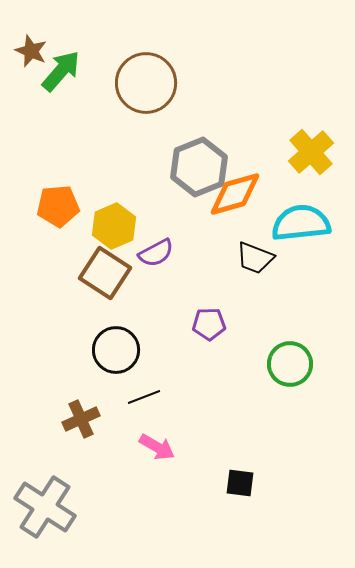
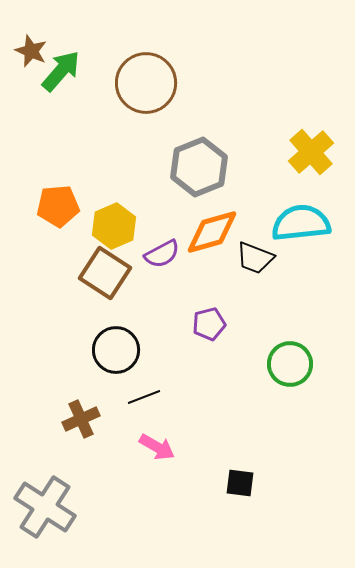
orange diamond: moved 23 px left, 38 px down
purple semicircle: moved 6 px right, 1 px down
purple pentagon: rotated 12 degrees counterclockwise
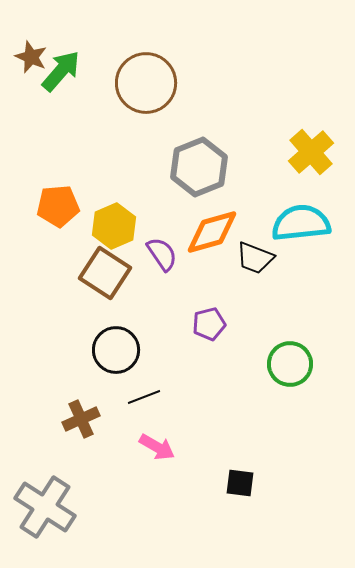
brown star: moved 6 px down
purple semicircle: rotated 96 degrees counterclockwise
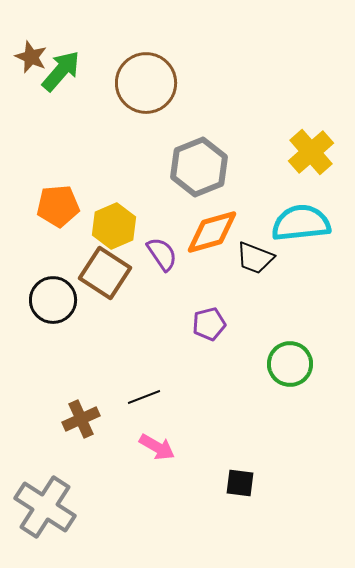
black circle: moved 63 px left, 50 px up
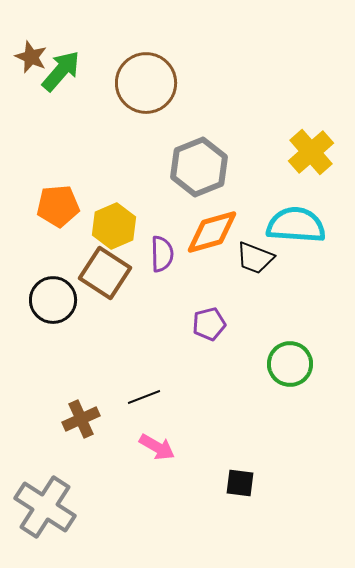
cyan semicircle: moved 5 px left, 2 px down; rotated 10 degrees clockwise
purple semicircle: rotated 33 degrees clockwise
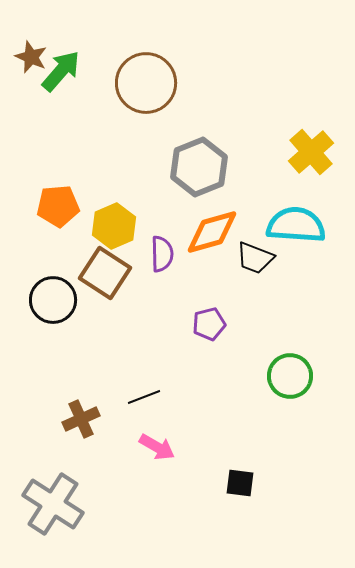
green circle: moved 12 px down
gray cross: moved 8 px right, 3 px up
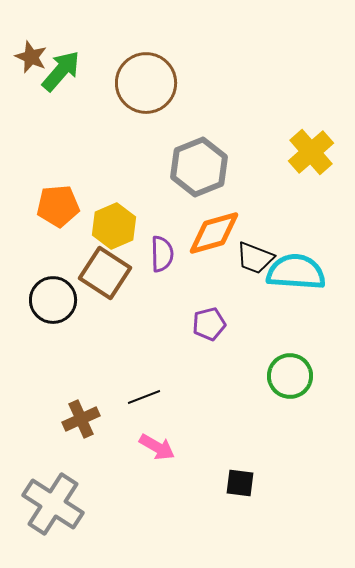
cyan semicircle: moved 47 px down
orange diamond: moved 2 px right, 1 px down
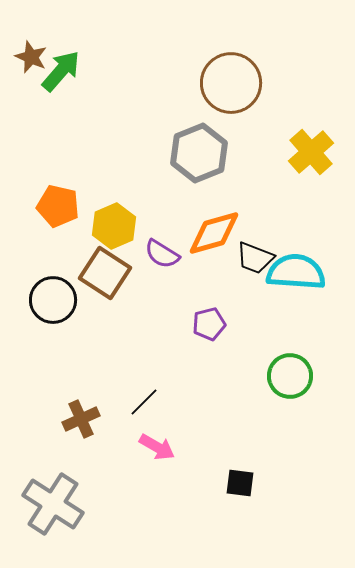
brown circle: moved 85 px right
gray hexagon: moved 14 px up
orange pentagon: rotated 18 degrees clockwise
purple semicircle: rotated 123 degrees clockwise
black line: moved 5 px down; rotated 24 degrees counterclockwise
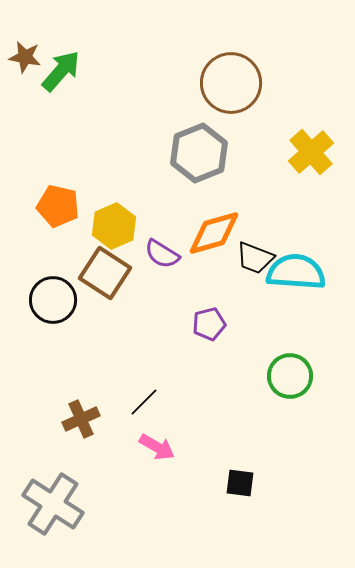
brown star: moved 6 px left; rotated 12 degrees counterclockwise
